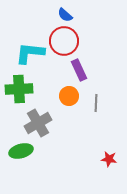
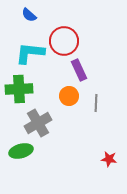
blue semicircle: moved 36 px left
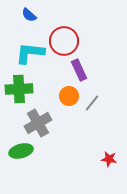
gray line: moved 4 px left; rotated 36 degrees clockwise
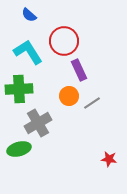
cyan L-shape: moved 2 px left, 1 px up; rotated 52 degrees clockwise
gray line: rotated 18 degrees clockwise
green ellipse: moved 2 px left, 2 px up
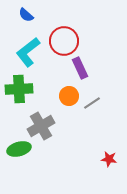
blue semicircle: moved 3 px left
cyan L-shape: rotated 96 degrees counterclockwise
purple rectangle: moved 1 px right, 2 px up
gray cross: moved 3 px right, 3 px down
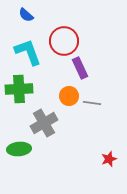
cyan L-shape: rotated 108 degrees clockwise
gray line: rotated 42 degrees clockwise
gray cross: moved 3 px right, 3 px up
green ellipse: rotated 10 degrees clockwise
red star: rotated 28 degrees counterclockwise
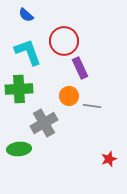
gray line: moved 3 px down
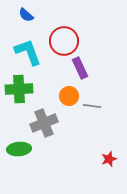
gray cross: rotated 8 degrees clockwise
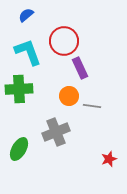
blue semicircle: rotated 98 degrees clockwise
gray cross: moved 12 px right, 9 px down
green ellipse: rotated 55 degrees counterclockwise
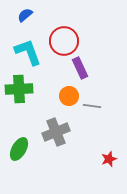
blue semicircle: moved 1 px left
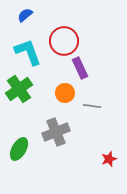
green cross: rotated 32 degrees counterclockwise
orange circle: moved 4 px left, 3 px up
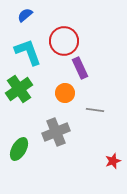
gray line: moved 3 px right, 4 px down
red star: moved 4 px right, 2 px down
